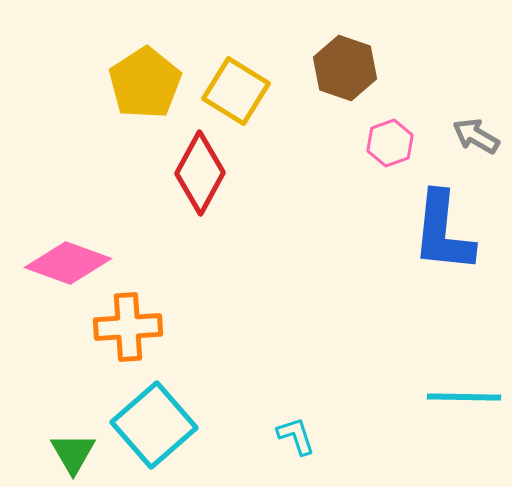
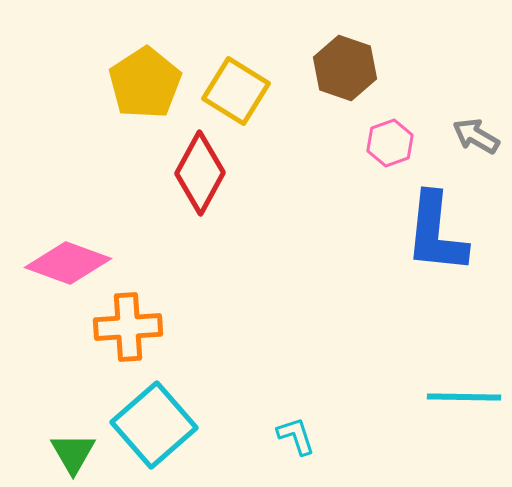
blue L-shape: moved 7 px left, 1 px down
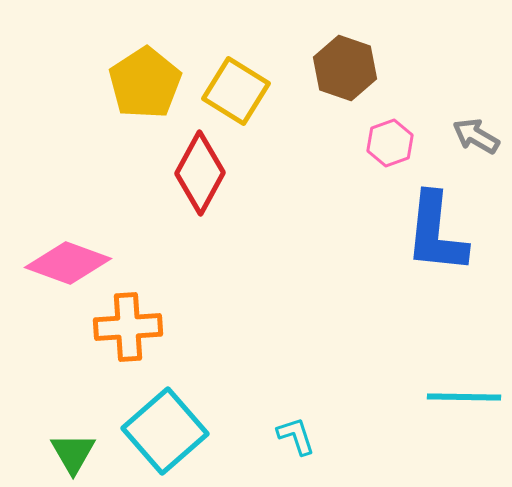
cyan square: moved 11 px right, 6 px down
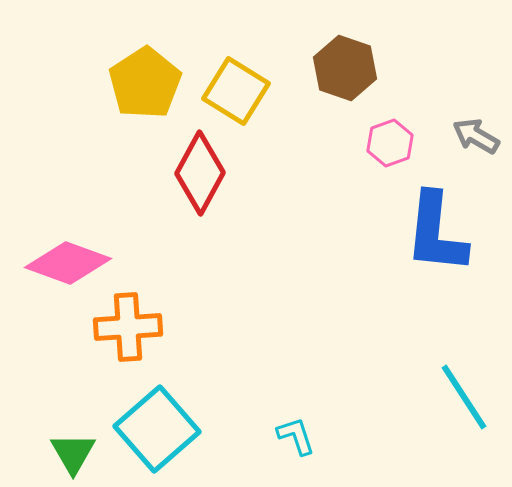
cyan line: rotated 56 degrees clockwise
cyan square: moved 8 px left, 2 px up
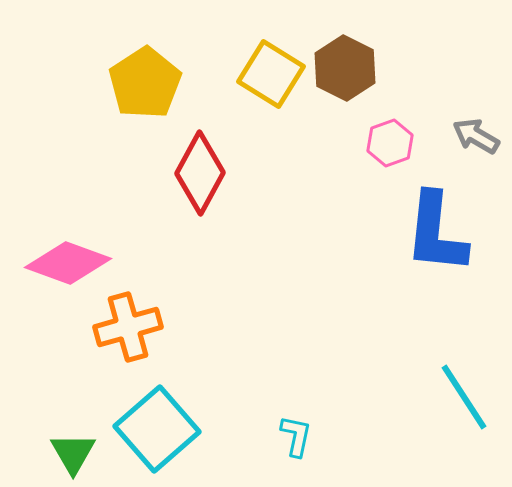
brown hexagon: rotated 8 degrees clockwise
yellow square: moved 35 px right, 17 px up
orange cross: rotated 12 degrees counterclockwise
cyan L-shape: rotated 30 degrees clockwise
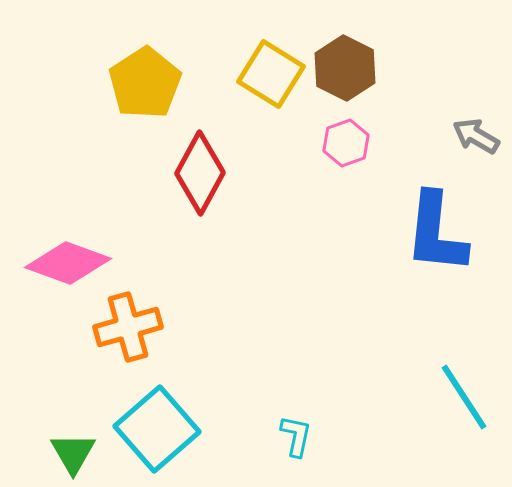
pink hexagon: moved 44 px left
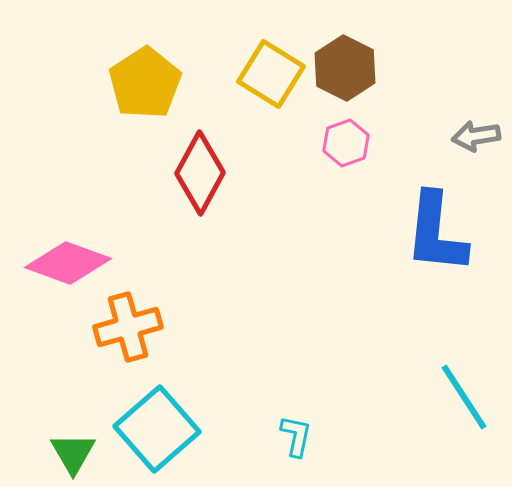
gray arrow: rotated 39 degrees counterclockwise
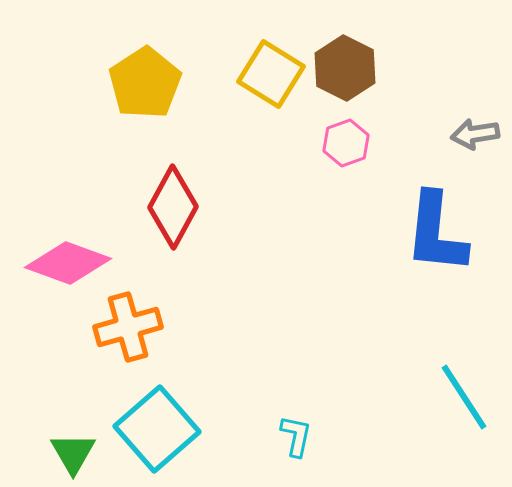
gray arrow: moved 1 px left, 2 px up
red diamond: moved 27 px left, 34 px down
